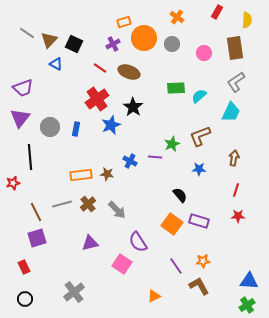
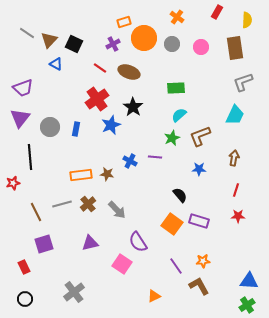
pink circle at (204, 53): moved 3 px left, 6 px up
gray L-shape at (236, 82): moved 7 px right; rotated 15 degrees clockwise
cyan semicircle at (199, 96): moved 20 px left, 19 px down
cyan trapezoid at (231, 112): moved 4 px right, 3 px down
green star at (172, 144): moved 6 px up
purple square at (37, 238): moved 7 px right, 6 px down
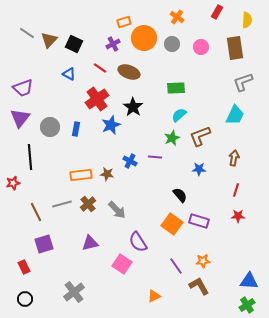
blue triangle at (56, 64): moved 13 px right, 10 px down
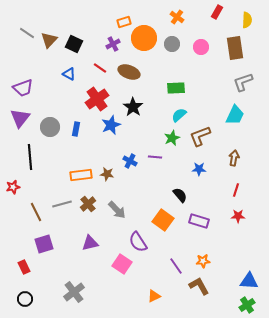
red star at (13, 183): moved 4 px down
orange square at (172, 224): moved 9 px left, 4 px up
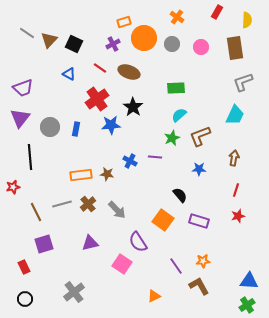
blue star at (111, 125): rotated 18 degrees clockwise
red star at (238, 216): rotated 16 degrees counterclockwise
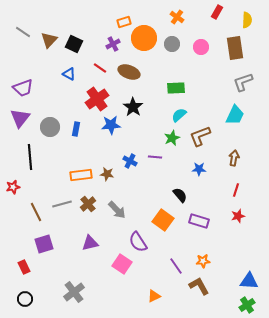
gray line at (27, 33): moved 4 px left, 1 px up
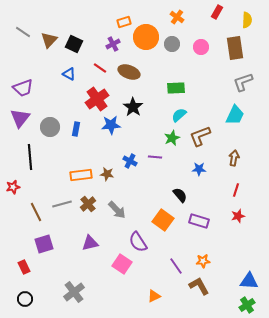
orange circle at (144, 38): moved 2 px right, 1 px up
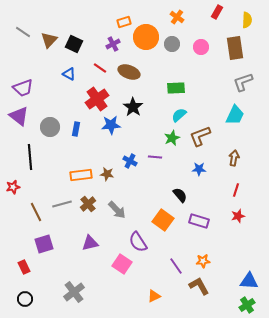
purple triangle at (20, 118): moved 1 px left, 2 px up; rotated 30 degrees counterclockwise
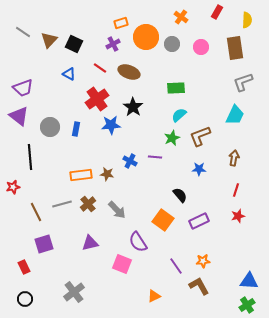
orange cross at (177, 17): moved 4 px right
orange rectangle at (124, 22): moved 3 px left, 1 px down
purple rectangle at (199, 221): rotated 42 degrees counterclockwise
pink square at (122, 264): rotated 12 degrees counterclockwise
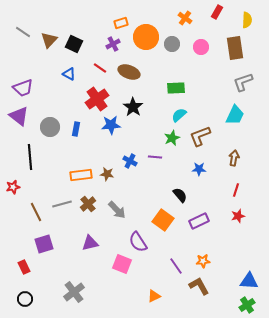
orange cross at (181, 17): moved 4 px right, 1 px down
